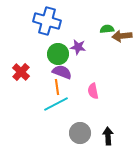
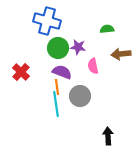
brown arrow: moved 1 px left, 18 px down
green circle: moved 6 px up
pink semicircle: moved 25 px up
cyan line: rotated 70 degrees counterclockwise
gray circle: moved 37 px up
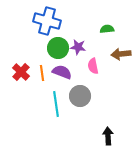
orange line: moved 15 px left, 14 px up
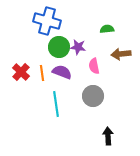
green circle: moved 1 px right, 1 px up
pink semicircle: moved 1 px right
gray circle: moved 13 px right
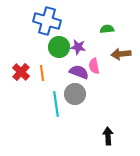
purple semicircle: moved 17 px right
gray circle: moved 18 px left, 2 px up
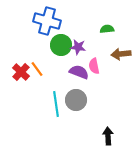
green circle: moved 2 px right, 2 px up
orange line: moved 5 px left, 4 px up; rotated 28 degrees counterclockwise
gray circle: moved 1 px right, 6 px down
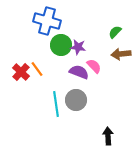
green semicircle: moved 8 px right, 3 px down; rotated 40 degrees counterclockwise
pink semicircle: rotated 147 degrees clockwise
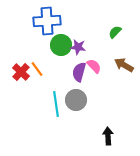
blue cross: rotated 20 degrees counterclockwise
brown arrow: moved 3 px right, 11 px down; rotated 36 degrees clockwise
purple semicircle: rotated 96 degrees counterclockwise
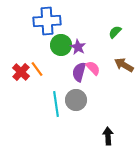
purple star: rotated 21 degrees clockwise
pink semicircle: moved 1 px left, 2 px down
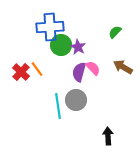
blue cross: moved 3 px right, 6 px down
brown arrow: moved 1 px left, 2 px down
cyan line: moved 2 px right, 2 px down
